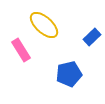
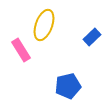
yellow ellipse: rotated 68 degrees clockwise
blue pentagon: moved 1 px left, 12 px down
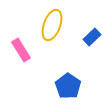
yellow ellipse: moved 8 px right
blue pentagon: rotated 25 degrees counterclockwise
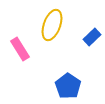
pink rectangle: moved 1 px left, 1 px up
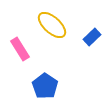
yellow ellipse: rotated 68 degrees counterclockwise
blue pentagon: moved 23 px left
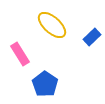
pink rectangle: moved 5 px down
blue pentagon: moved 2 px up
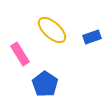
yellow ellipse: moved 5 px down
blue rectangle: rotated 24 degrees clockwise
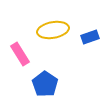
yellow ellipse: moved 1 px right; rotated 52 degrees counterclockwise
blue rectangle: moved 2 px left
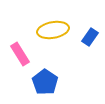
blue rectangle: rotated 36 degrees counterclockwise
blue pentagon: moved 2 px up
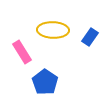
yellow ellipse: rotated 12 degrees clockwise
pink rectangle: moved 2 px right, 2 px up
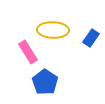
blue rectangle: moved 1 px right, 1 px down
pink rectangle: moved 6 px right
